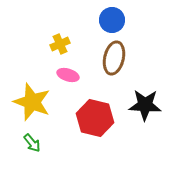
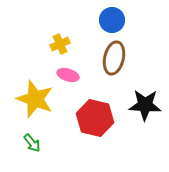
yellow star: moved 3 px right, 3 px up
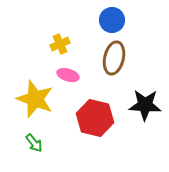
green arrow: moved 2 px right
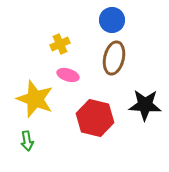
green arrow: moved 7 px left, 2 px up; rotated 30 degrees clockwise
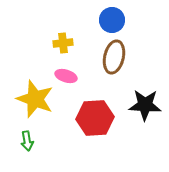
yellow cross: moved 3 px right, 1 px up; rotated 18 degrees clockwise
brown ellipse: moved 1 px up
pink ellipse: moved 2 px left, 1 px down
red hexagon: rotated 18 degrees counterclockwise
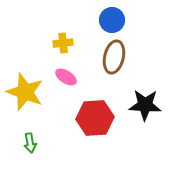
pink ellipse: moved 1 px down; rotated 15 degrees clockwise
yellow star: moved 10 px left, 7 px up
green arrow: moved 3 px right, 2 px down
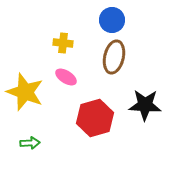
yellow cross: rotated 12 degrees clockwise
red hexagon: rotated 12 degrees counterclockwise
green arrow: rotated 84 degrees counterclockwise
